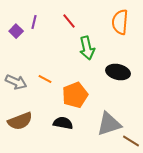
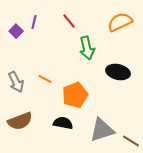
orange semicircle: rotated 60 degrees clockwise
gray arrow: rotated 40 degrees clockwise
gray triangle: moved 7 px left, 6 px down
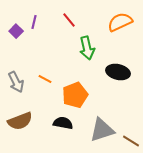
red line: moved 1 px up
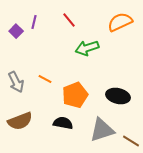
green arrow: rotated 85 degrees clockwise
black ellipse: moved 24 px down
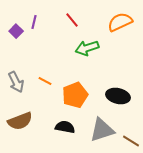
red line: moved 3 px right
orange line: moved 2 px down
black semicircle: moved 2 px right, 4 px down
